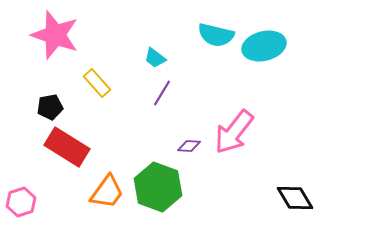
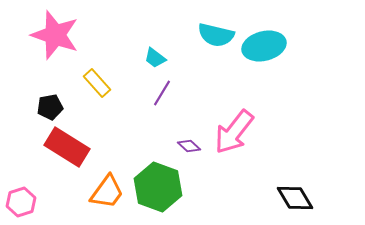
purple diamond: rotated 40 degrees clockwise
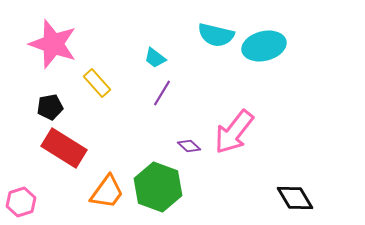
pink star: moved 2 px left, 9 px down
red rectangle: moved 3 px left, 1 px down
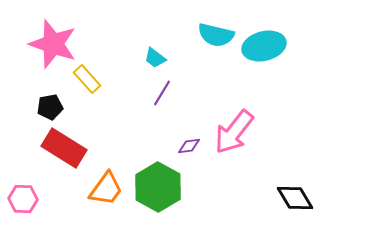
yellow rectangle: moved 10 px left, 4 px up
purple diamond: rotated 50 degrees counterclockwise
green hexagon: rotated 9 degrees clockwise
orange trapezoid: moved 1 px left, 3 px up
pink hexagon: moved 2 px right, 3 px up; rotated 20 degrees clockwise
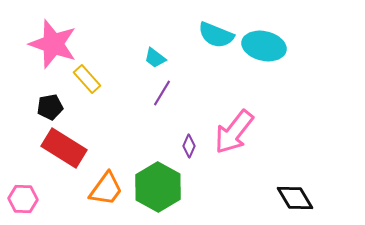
cyan semicircle: rotated 9 degrees clockwise
cyan ellipse: rotated 27 degrees clockwise
purple diamond: rotated 60 degrees counterclockwise
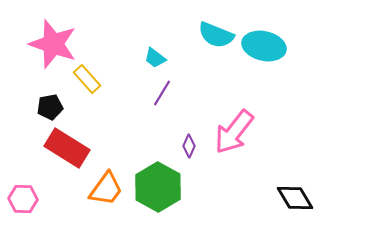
red rectangle: moved 3 px right
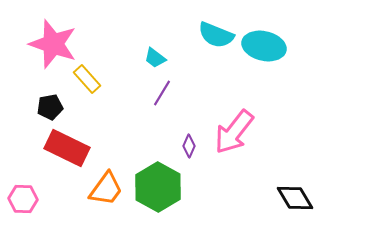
red rectangle: rotated 6 degrees counterclockwise
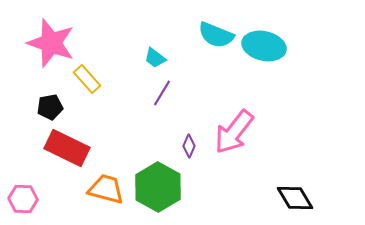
pink star: moved 2 px left, 1 px up
orange trapezoid: rotated 111 degrees counterclockwise
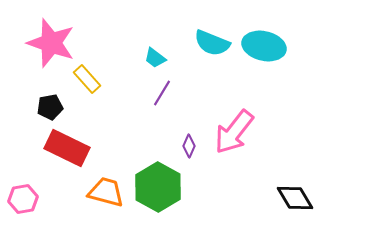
cyan semicircle: moved 4 px left, 8 px down
orange trapezoid: moved 3 px down
pink hexagon: rotated 12 degrees counterclockwise
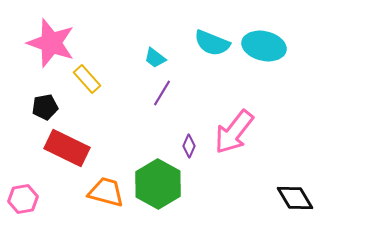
black pentagon: moved 5 px left
green hexagon: moved 3 px up
